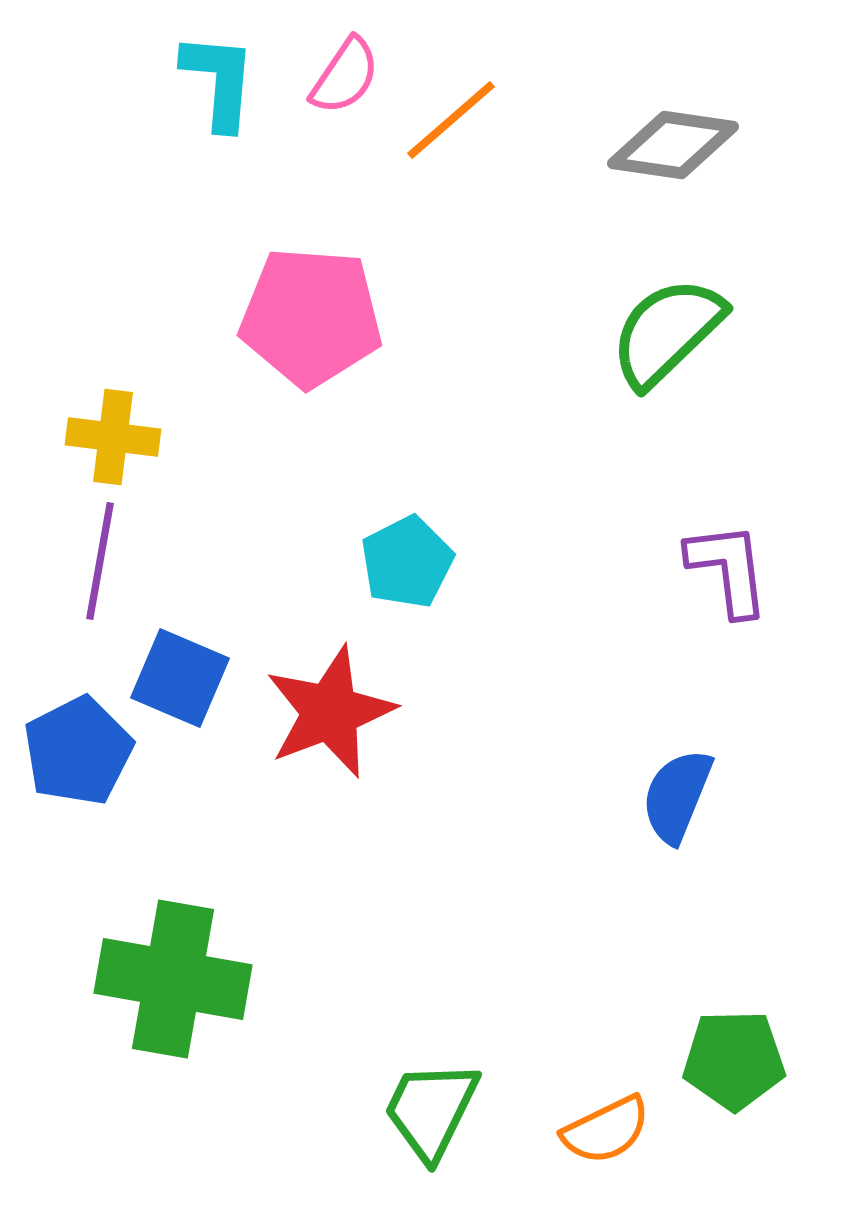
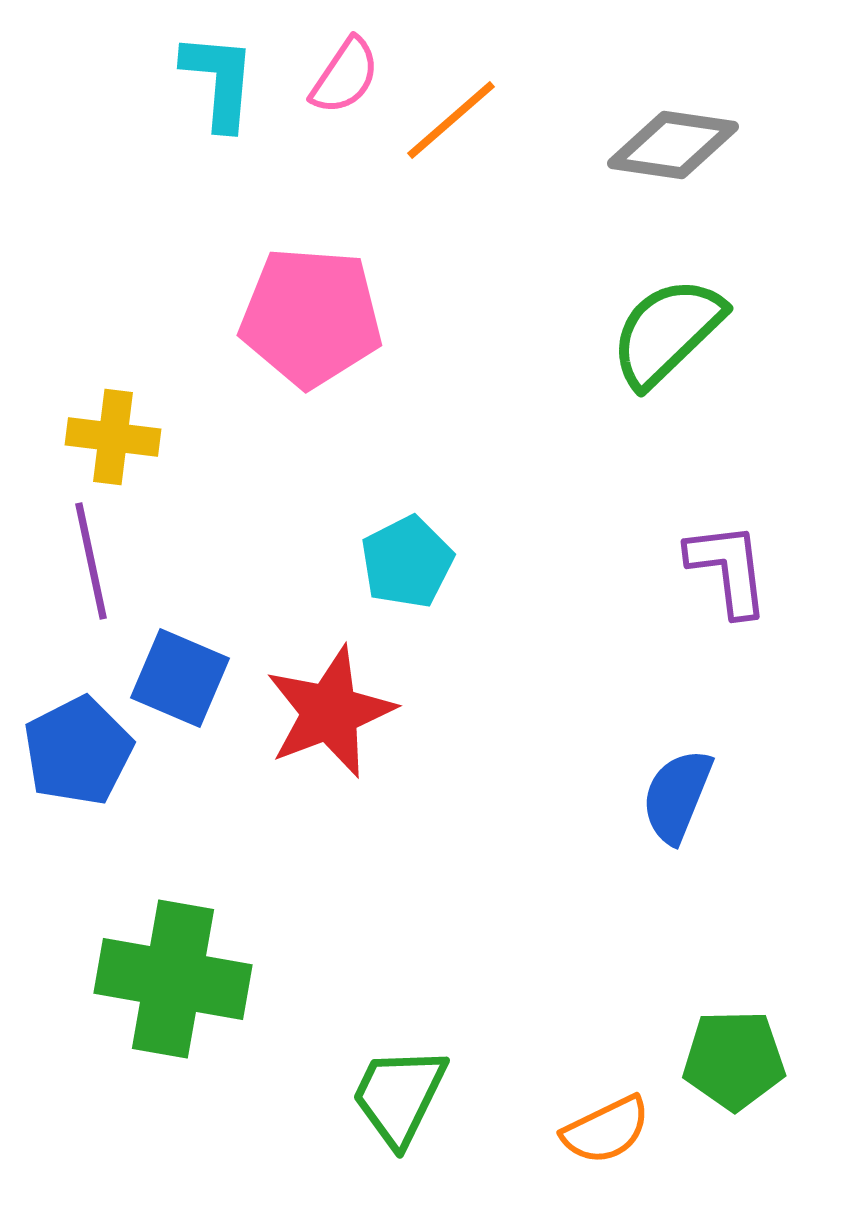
purple line: moved 9 px left; rotated 22 degrees counterclockwise
green trapezoid: moved 32 px left, 14 px up
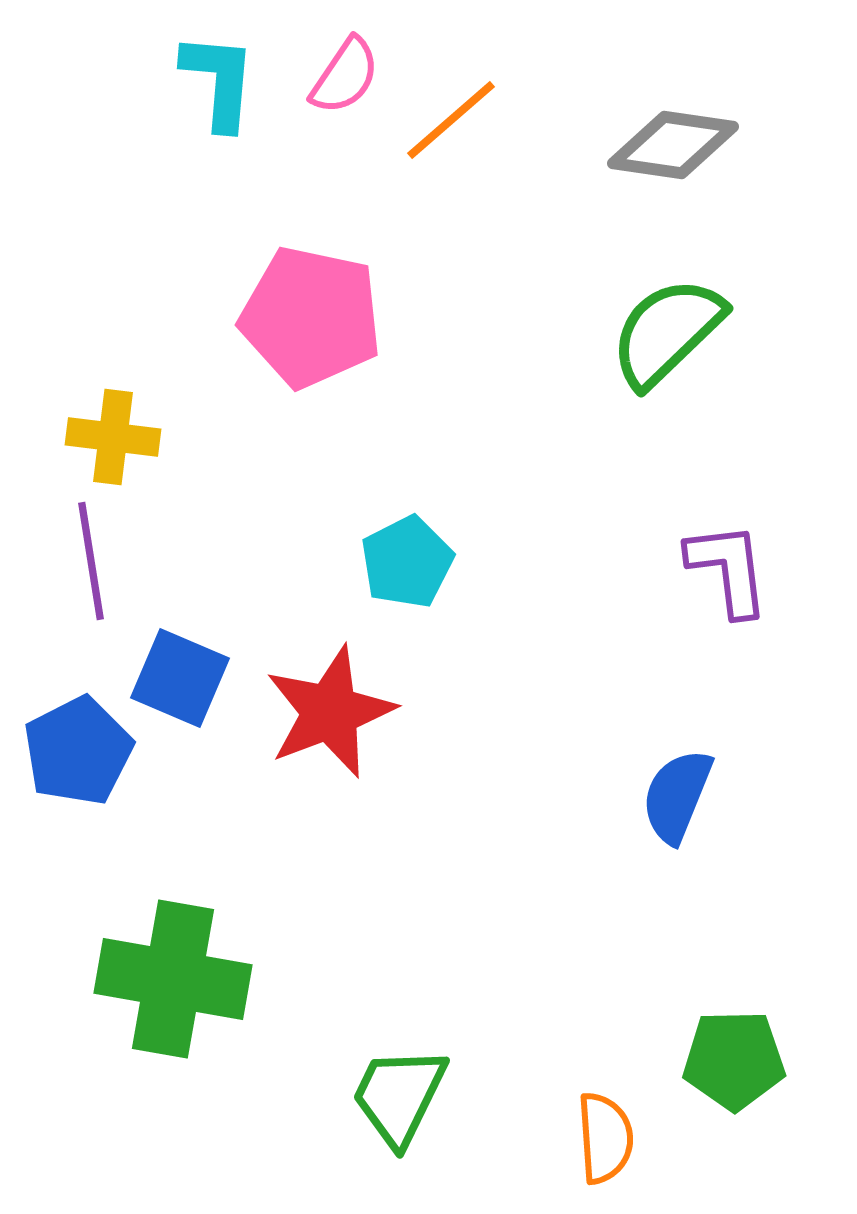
pink pentagon: rotated 8 degrees clockwise
purple line: rotated 3 degrees clockwise
orange semicircle: moved 1 px left, 8 px down; rotated 68 degrees counterclockwise
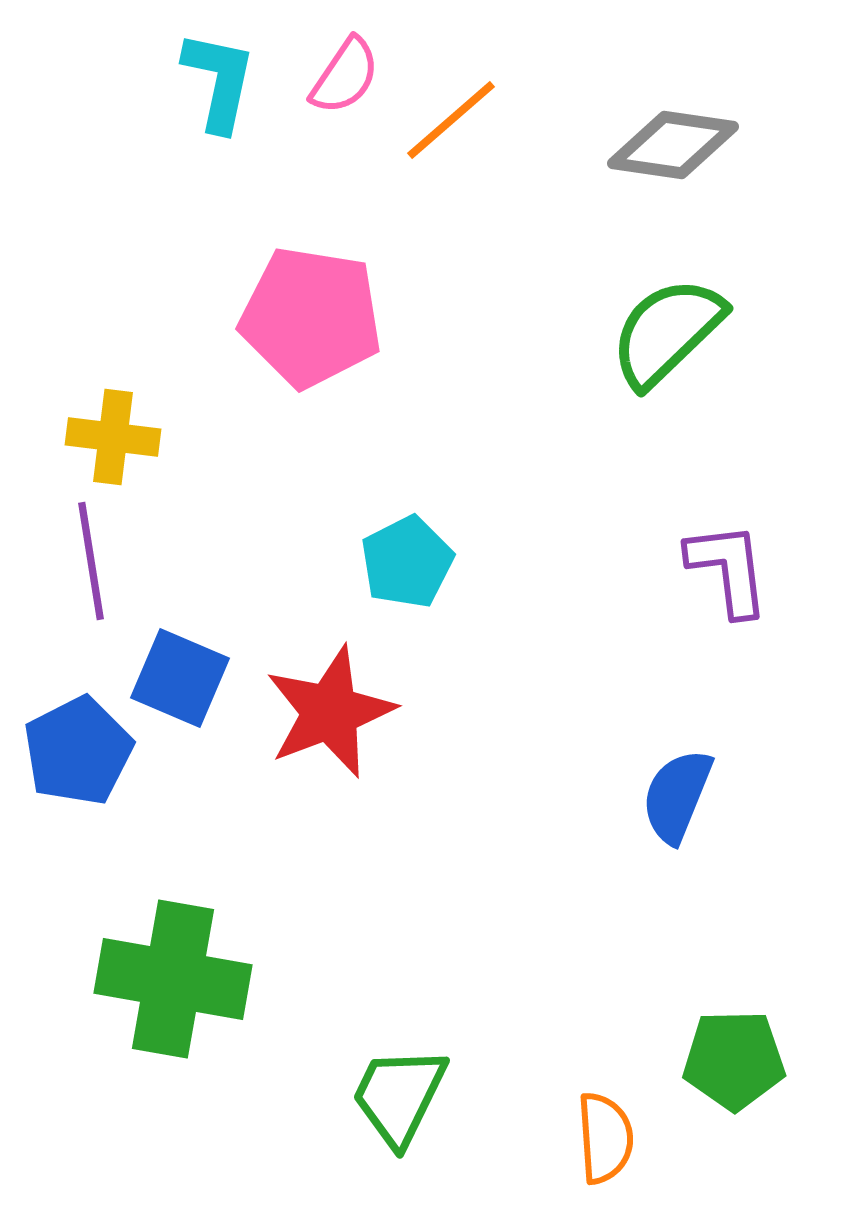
cyan L-shape: rotated 7 degrees clockwise
pink pentagon: rotated 3 degrees counterclockwise
